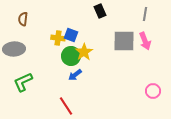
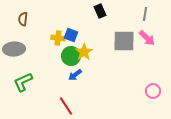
pink arrow: moved 2 px right, 3 px up; rotated 24 degrees counterclockwise
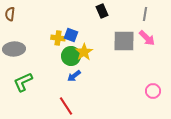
black rectangle: moved 2 px right
brown semicircle: moved 13 px left, 5 px up
blue arrow: moved 1 px left, 1 px down
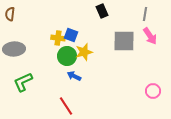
pink arrow: moved 3 px right, 2 px up; rotated 12 degrees clockwise
yellow star: rotated 18 degrees clockwise
green circle: moved 4 px left
blue arrow: rotated 64 degrees clockwise
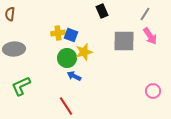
gray line: rotated 24 degrees clockwise
yellow cross: moved 5 px up; rotated 16 degrees counterclockwise
green circle: moved 2 px down
green L-shape: moved 2 px left, 4 px down
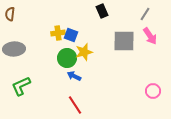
red line: moved 9 px right, 1 px up
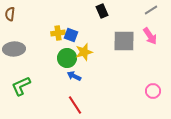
gray line: moved 6 px right, 4 px up; rotated 24 degrees clockwise
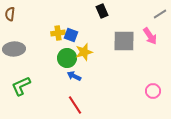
gray line: moved 9 px right, 4 px down
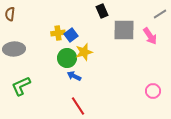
blue square: rotated 32 degrees clockwise
gray square: moved 11 px up
red line: moved 3 px right, 1 px down
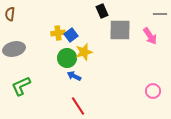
gray line: rotated 32 degrees clockwise
gray square: moved 4 px left
gray ellipse: rotated 10 degrees counterclockwise
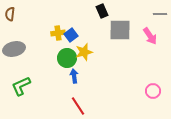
blue arrow: rotated 56 degrees clockwise
